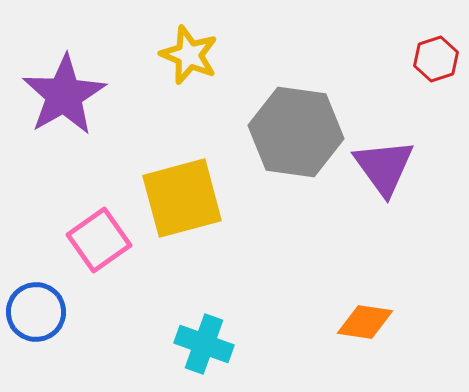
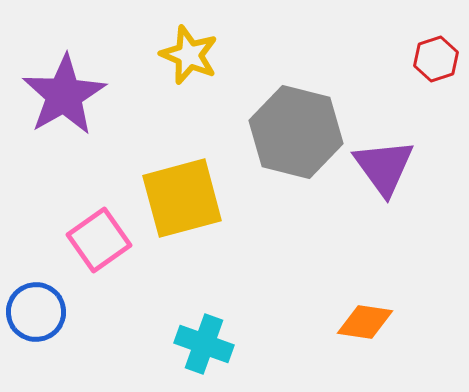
gray hexagon: rotated 6 degrees clockwise
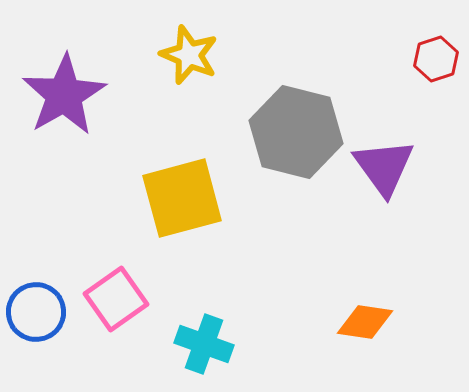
pink square: moved 17 px right, 59 px down
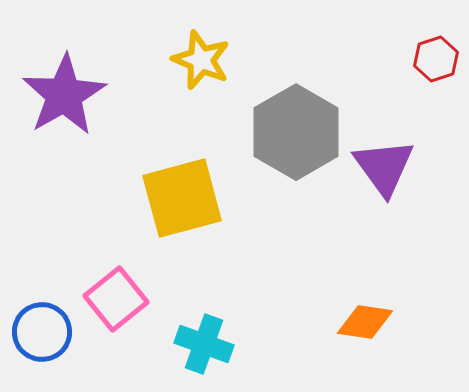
yellow star: moved 12 px right, 5 px down
gray hexagon: rotated 16 degrees clockwise
pink square: rotated 4 degrees counterclockwise
blue circle: moved 6 px right, 20 px down
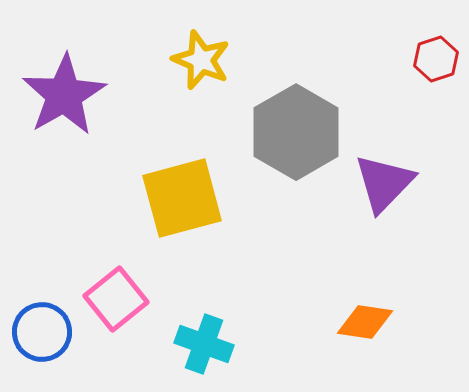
purple triangle: moved 16 px down; rotated 20 degrees clockwise
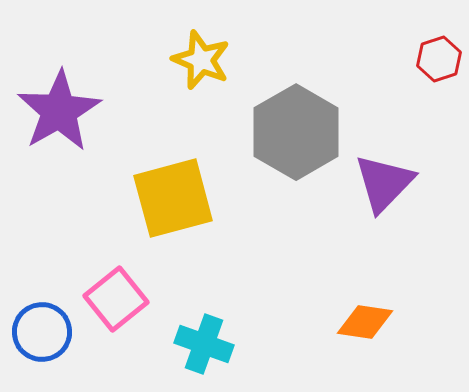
red hexagon: moved 3 px right
purple star: moved 5 px left, 16 px down
yellow square: moved 9 px left
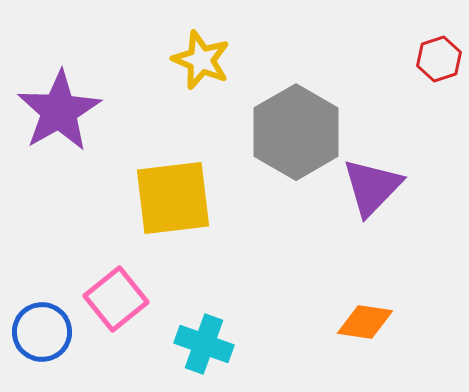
purple triangle: moved 12 px left, 4 px down
yellow square: rotated 8 degrees clockwise
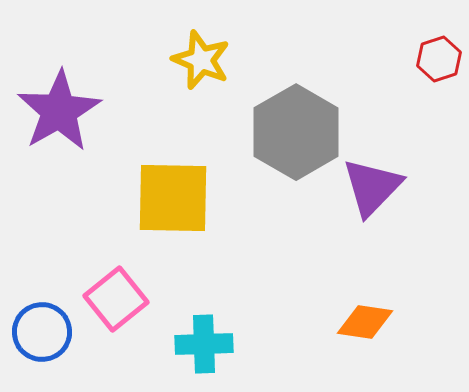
yellow square: rotated 8 degrees clockwise
cyan cross: rotated 22 degrees counterclockwise
